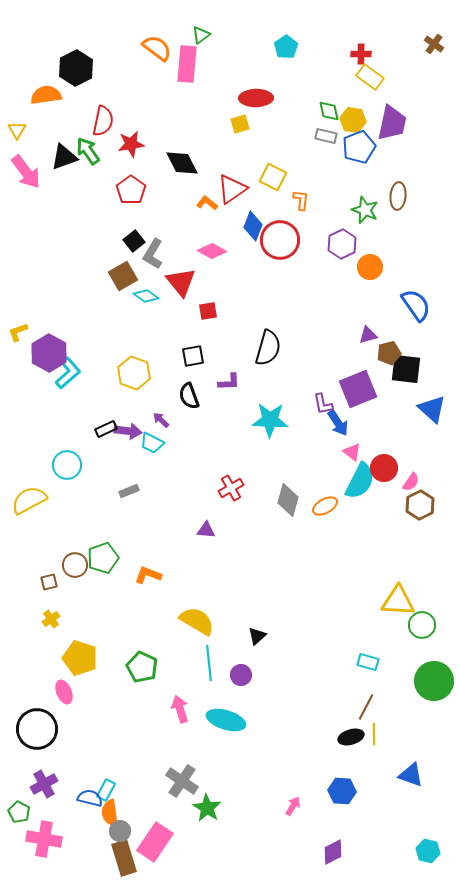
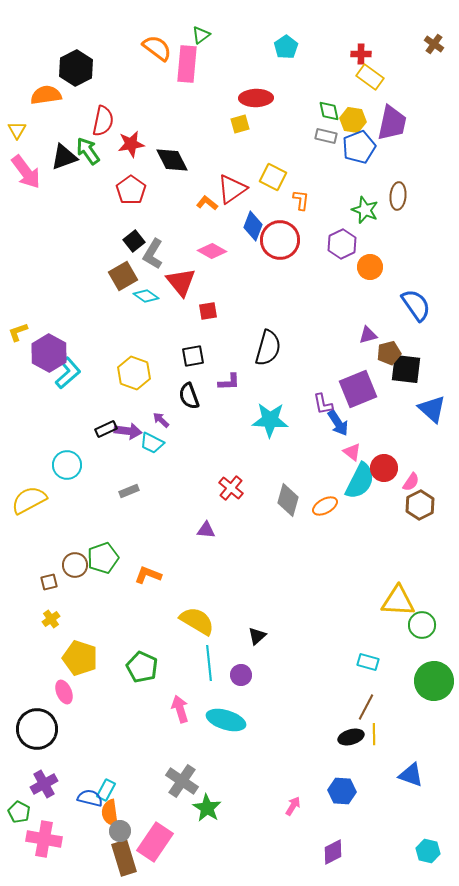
black diamond at (182, 163): moved 10 px left, 3 px up
red cross at (231, 488): rotated 20 degrees counterclockwise
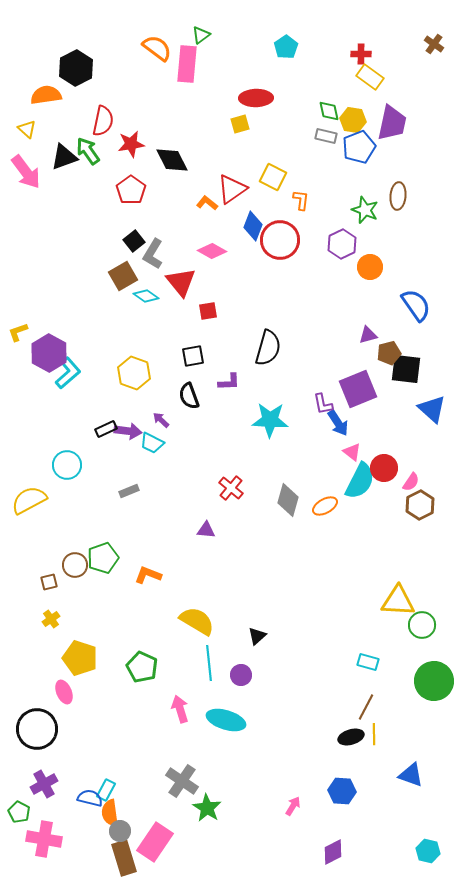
yellow triangle at (17, 130): moved 10 px right, 1 px up; rotated 18 degrees counterclockwise
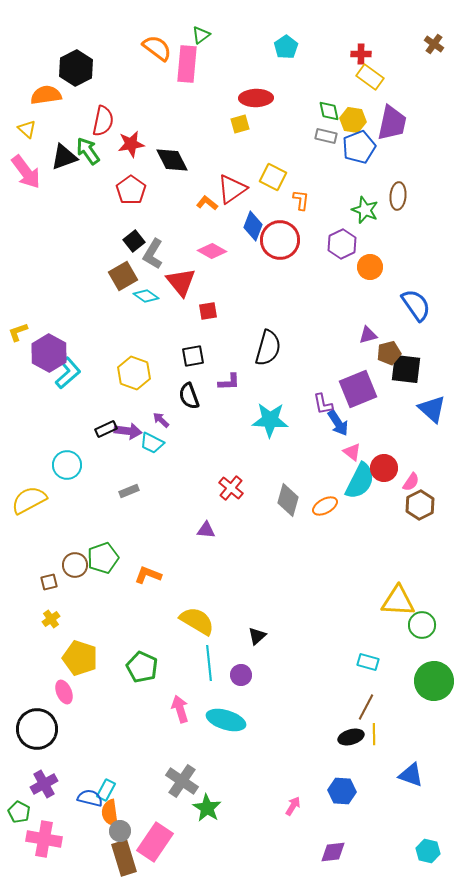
purple diamond at (333, 852): rotated 20 degrees clockwise
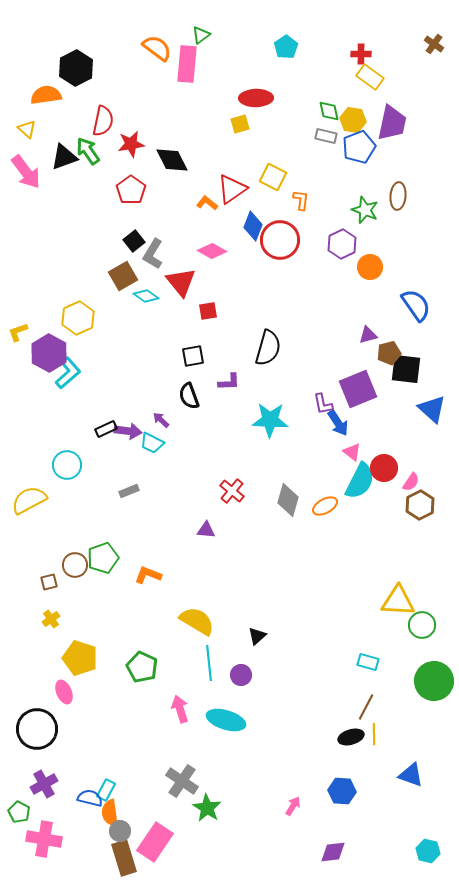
yellow hexagon at (134, 373): moved 56 px left, 55 px up; rotated 16 degrees clockwise
red cross at (231, 488): moved 1 px right, 3 px down
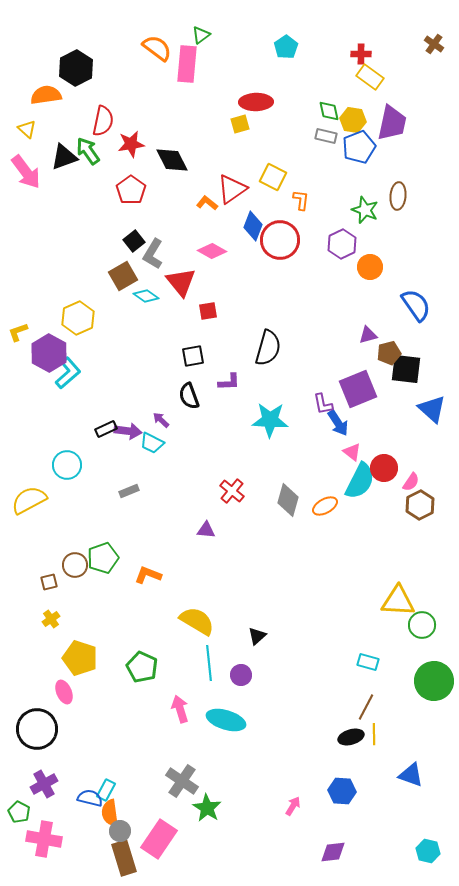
red ellipse at (256, 98): moved 4 px down
pink rectangle at (155, 842): moved 4 px right, 3 px up
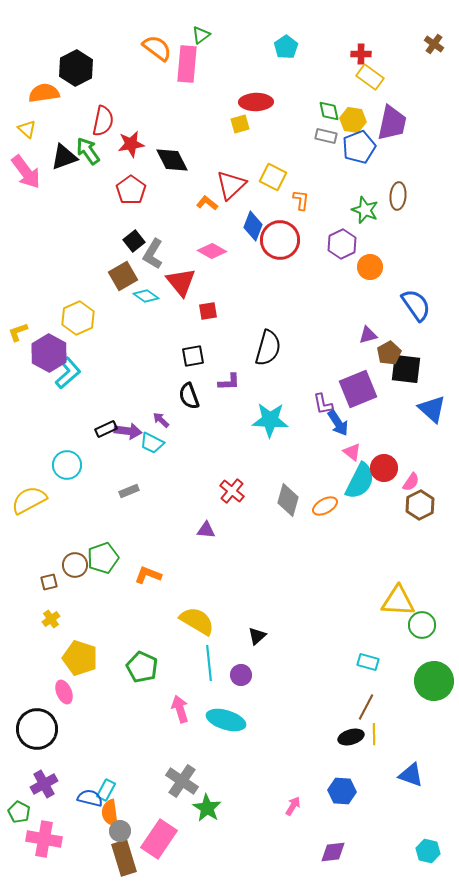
orange semicircle at (46, 95): moved 2 px left, 2 px up
red triangle at (232, 189): moved 1 px left, 4 px up; rotated 8 degrees counterclockwise
brown pentagon at (389, 353): rotated 15 degrees counterclockwise
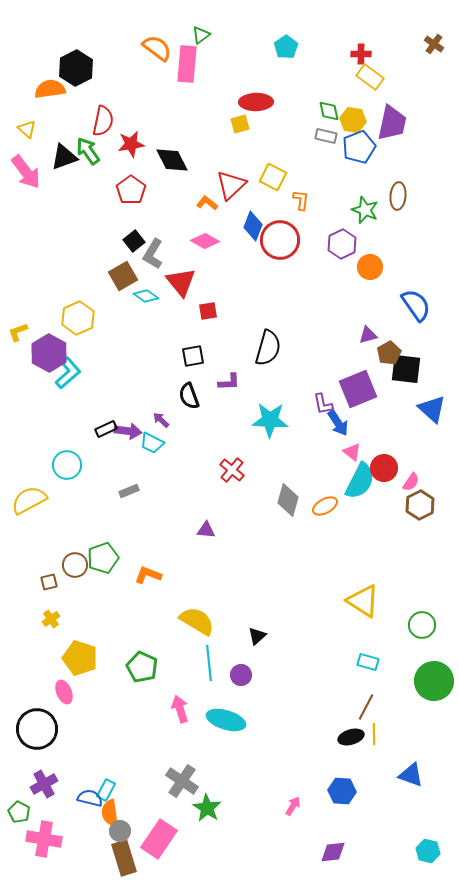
orange semicircle at (44, 93): moved 6 px right, 4 px up
pink diamond at (212, 251): moved 7 px left, 10 px up
red cross at (232, 491): moved 21 px up
yellow triangle at (398, 601): moved 35 px left; rotated 30 degrees clockwise
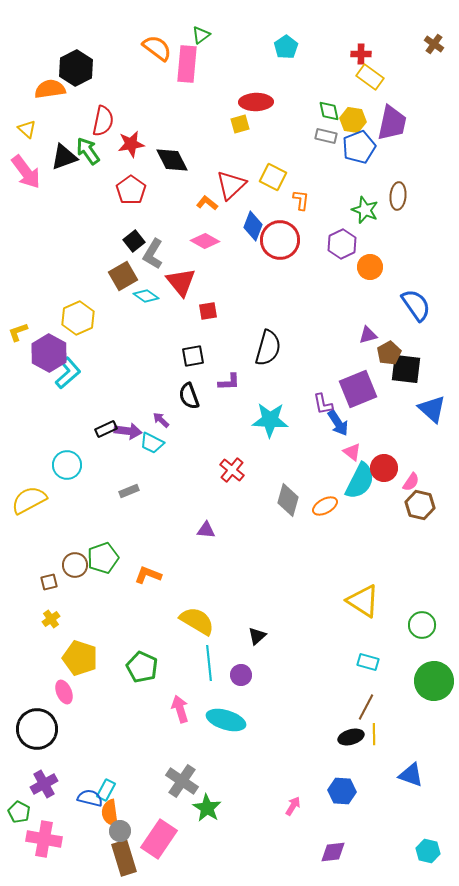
brown hexagon at (420, 505): rotated 20 degrees counterclockwise
